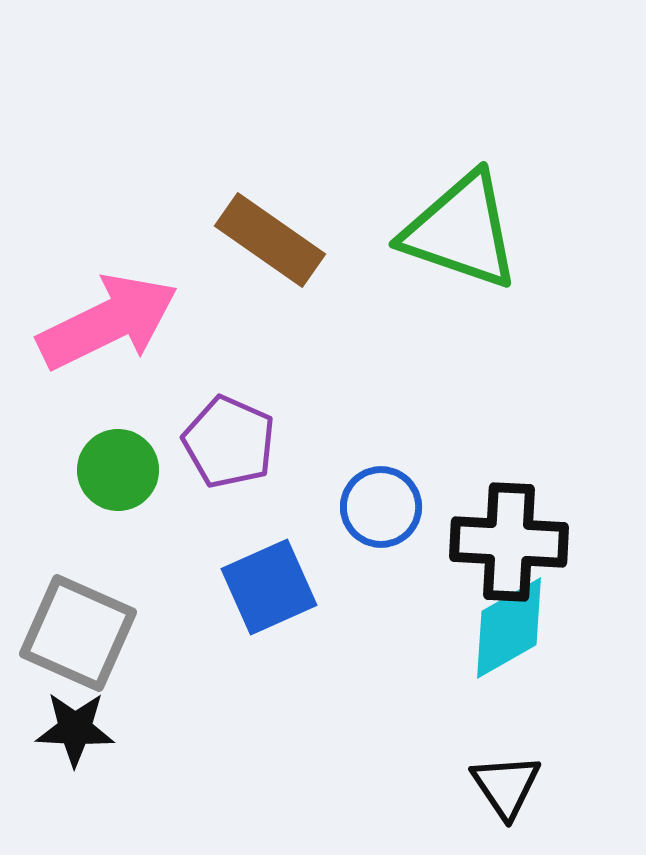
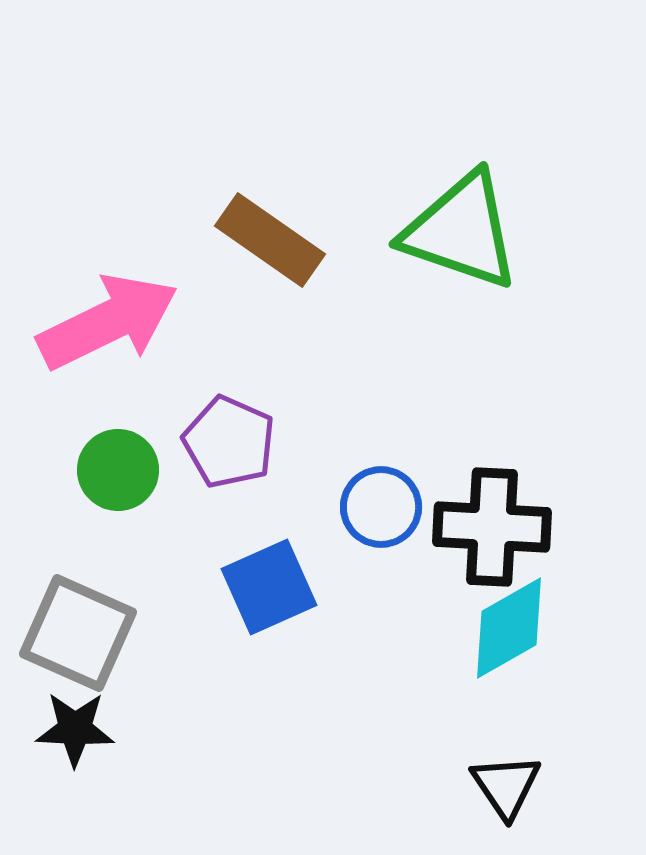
black cross: moved 17 px left, 15 px up
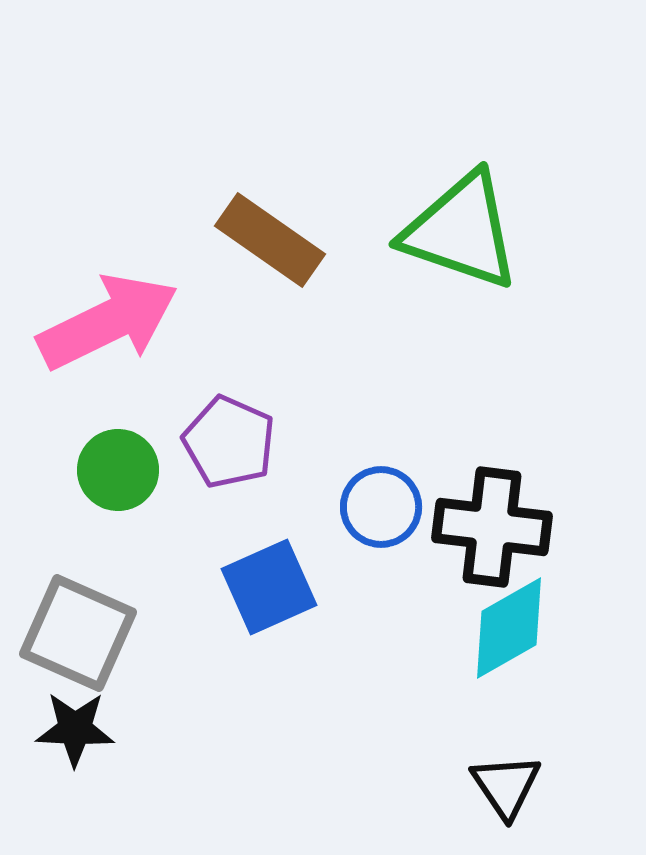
black cross: rotated 4 degrees clockwise
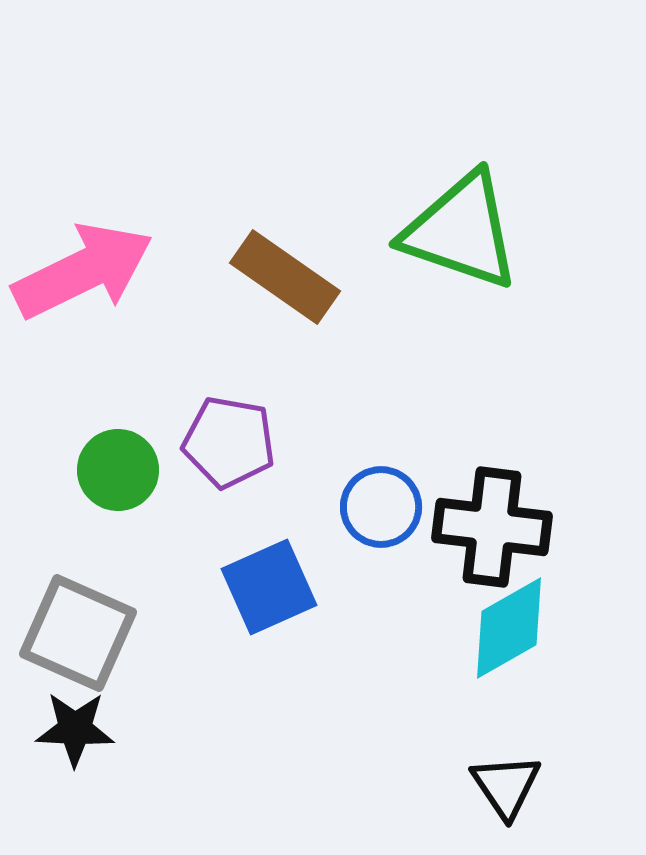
brown rectangle: moved 15 px right, 37 px down
pink arrow: moved 25 px left, 51 px up
purple pentagon: rotated 14 degrees counterclockwise
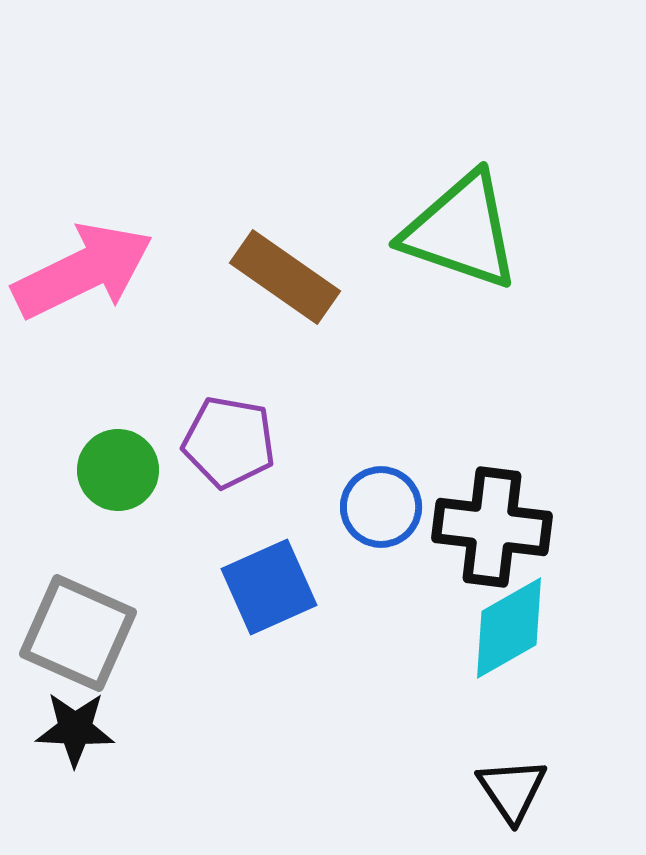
black triangle: moved 6 px right, 4 px down
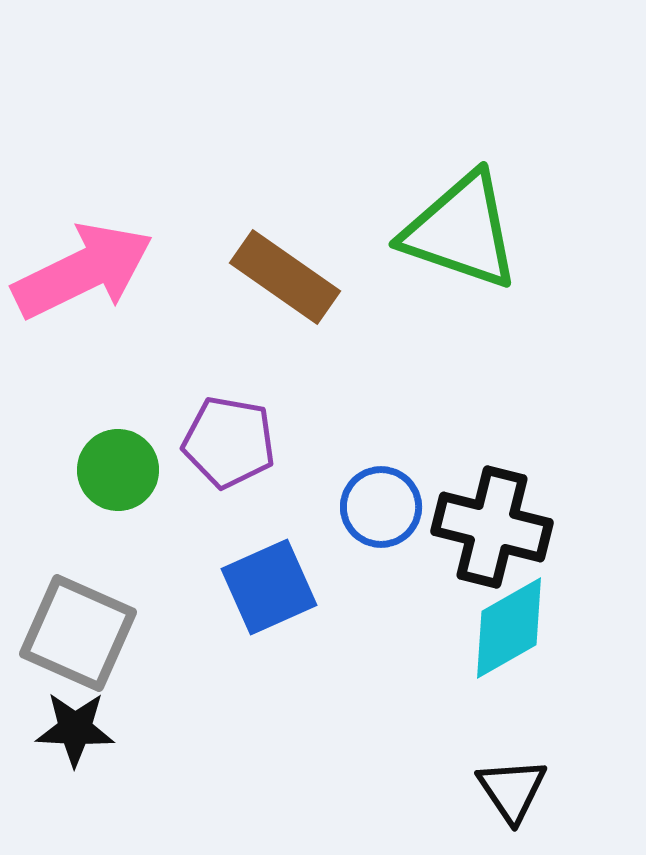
black cross: rotated 7 degrees clockwise
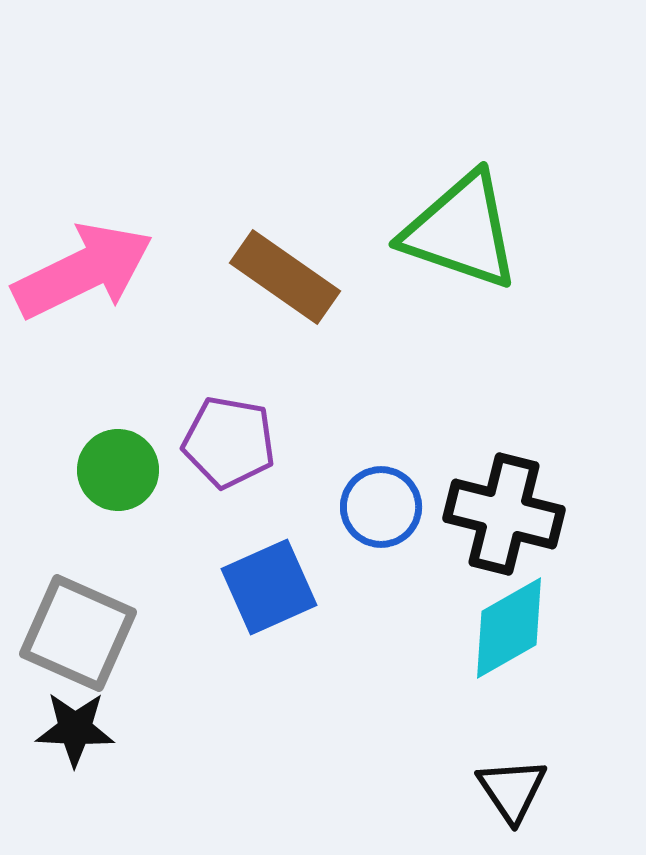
black cross: moved 12 px right, 13 px up
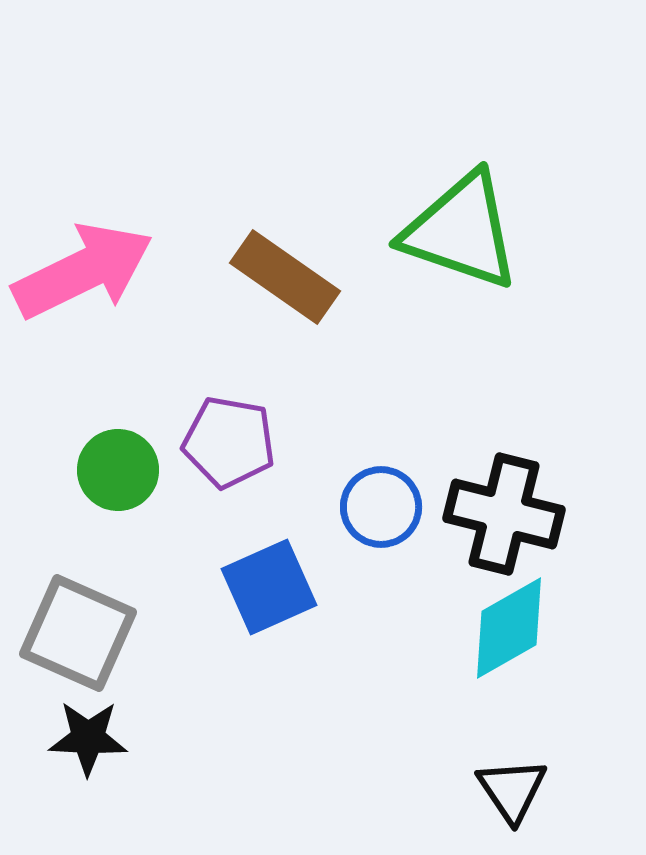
black star: moved 13 px right, 9 px down
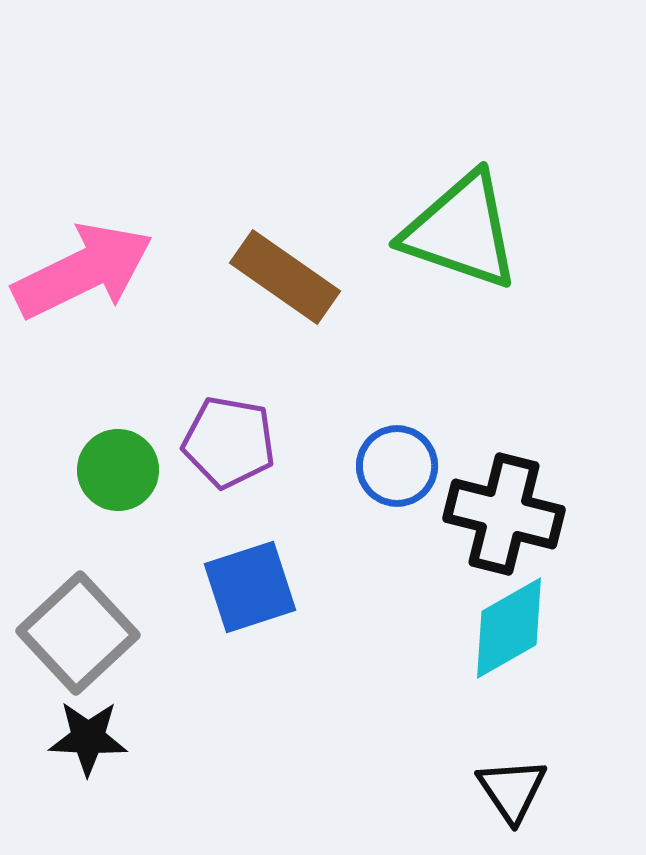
blue circle: moved 16 px right, 41 px up
blue square: moved 19 px left; rotated 6 degrees clockwise
gray square: rotated 23 degrees clockwise
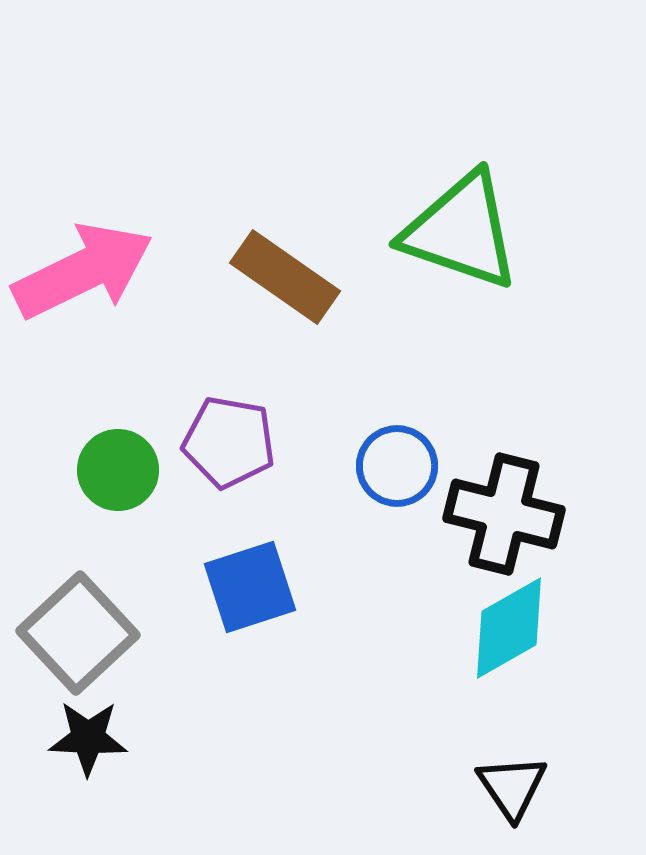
black triangle: moved 3 px up
